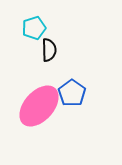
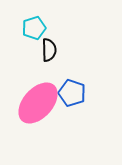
blue pentagon: rotated 16 degrees counterclockwise
pink ellipse: moved 1 px left, 3 px up
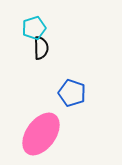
black semicircle: moved 8 px left, 2 px up
pink ellipse: moved 3 px right, 31 px down; rotated 6 degrees counterclockwise
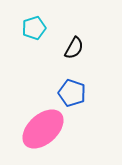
black semicircle: moved 33 px right; rotated 30 degrees clockwise
pink ellipse: moved 2 px right, 5 px up; rotated 12 degrees clockwise
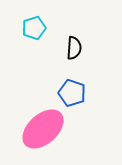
black semicircle: rotated 25 degrees counterclockwise
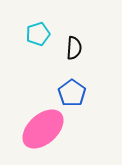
cyan pentagon: moved 4 px right, 6 px down
blue pentagon: rotated 16 degrees clockwise
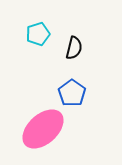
black semicircle: rotated 10 degrees clockwise
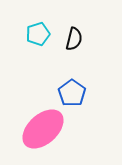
black semicircle: moved 9 px up
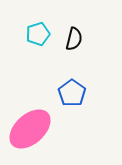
pink ellipse: moved 13 px left
